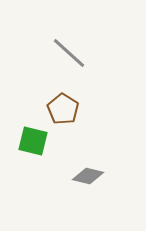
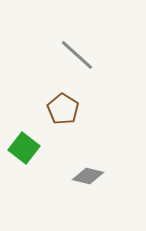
gray line: moved 8 px right, 2 px down
green square: moved 9 px left, 7 px down; rotated 24 degrees clockwise
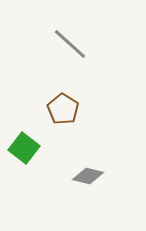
gray line: moved 7 px left, 11 px up
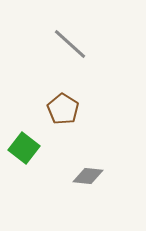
gray diamond: rotated 8 degrees counterclockwise
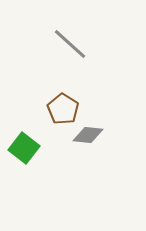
gray diamond: moved 41 px up
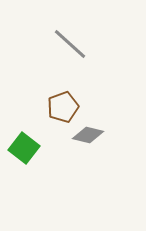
brown pentagon: moved 2 px up; rotated 20 degrees clockwise
gray diamond: rotated 8 degrees clockwise
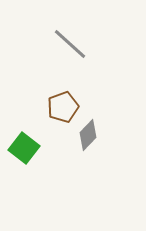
gray diamond: rotated 60 degrees counterclockwise
